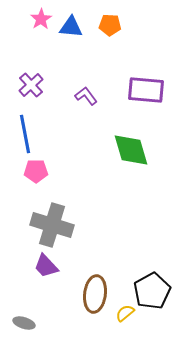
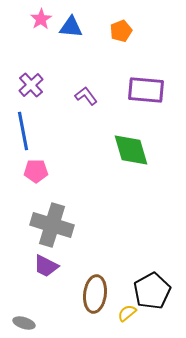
orange pentagon: moved 11 px right, 6 px down; rotated 25 degrees counterclockwise
blue line: moved 2 px left, 3 px up
purple trapezoid: rotated 20 degrees counterclockwise
yellow semicircle: moved 2 px right
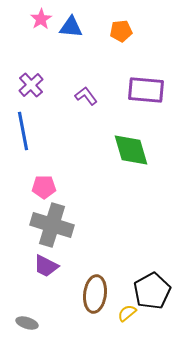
orange pentagon: rotated 15 degrees clockwise
pink pentagon: moved 8 px right, 16 px down
gray ellipse: moved 3 px right
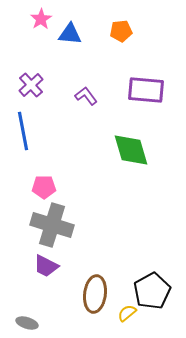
blue triangle: moved 1 px left, 7 px down
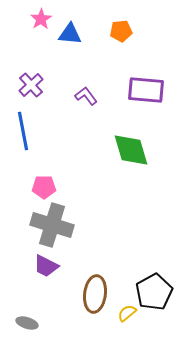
black pentagon: moved 2 px right, 1 px down
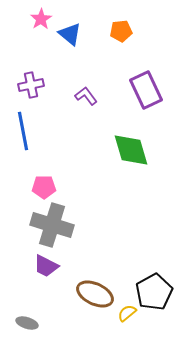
blue triangle: rotated 35 degrees clockwise
purple cross: rotated 30 degrees clockwise
purple rectangle: rotated 60 degrees clockwise
brown ellipse: rotated 72 degrees counterclockwise
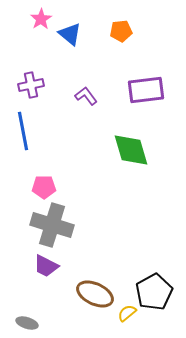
purple rectangle: rotated 72 degrees counterclockwise
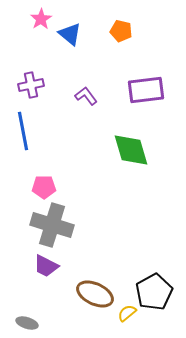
orange pentagon: rotated 20 degrees clockwise
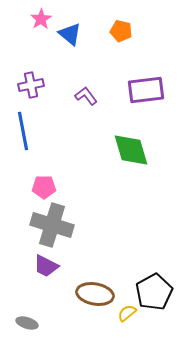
brown ellipse: rotated 15 degrees counterclockwise
